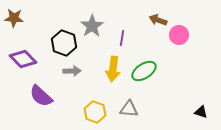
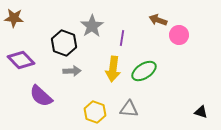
purple diamond: moved 2 px left, 1 px down
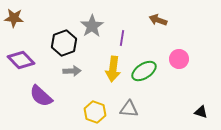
pink circle: moved 24 px down
black hexagon: rotated 20 degrees clockwise
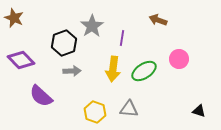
brown star: rotated 18 degrees clockwise
black triangle: moved 2 px left, 1 px up
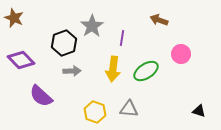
brown arrow: moved 1 px right
pink circle: moved 2 px right, 5 px up
green ellipse: moved 2 px right
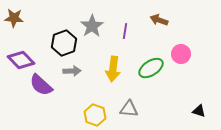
brown star: rotated 18 degrees counterclockwise
purple line: moved 3 px right, 7 px up
green ellipse: moved 5 px right, 3 px up
purple semicircle: moved 11 px up
yellow hexagon: moved 3 px down
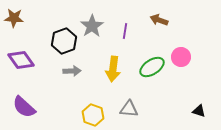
black hexagon: moved 2 px up
pink circle: moved 3 px down
purple diamond: rotated 8 degrees clockwise
green ellipse: moved 1 px right, 1 px up
purple semicircle: moved 17 px left, 22 px down
yellow hexagon: moved 2 px left
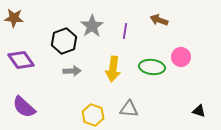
green ellipse: rotated 40 degrees clockwise
